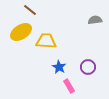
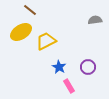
yellow trapezoid: rotated 30 degrees counterclockwise
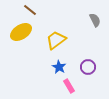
gray semicircle: rotated 72 degrees clockwise
yellow trapezoid: moved 10 px right, 1 px up; rotated 10 degrees counterclockwise
